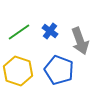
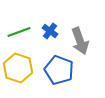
green line: rotated 15 degrees clockwise
yellow hexagon: moved 3 px up
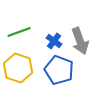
blue cross: moved 4 px right, 10 px down
